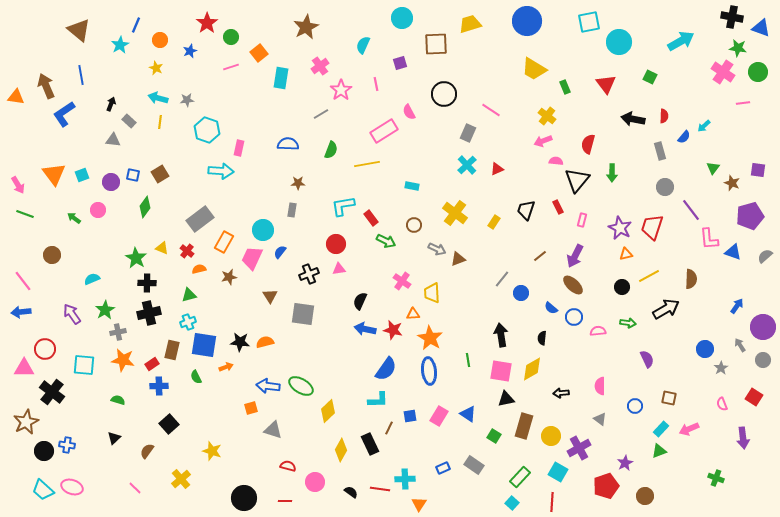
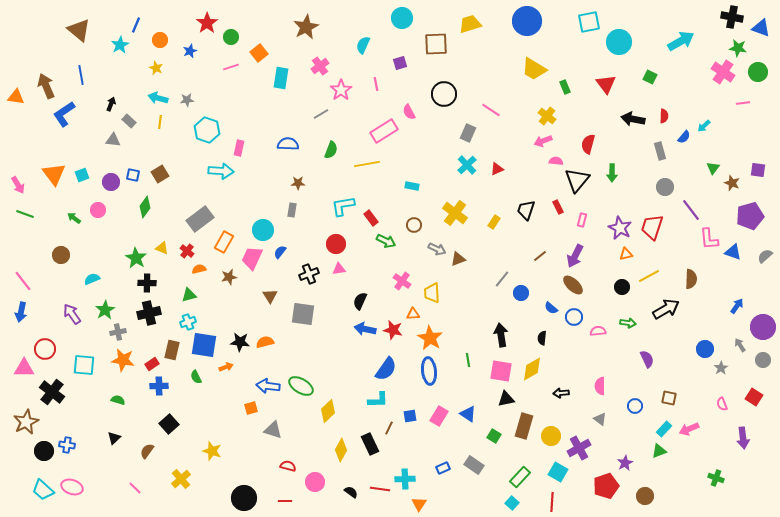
brown circle at (52, 255): moved 9 px right
blue arrow at (21, 312): rotated 72 degrees counterclockwise
cyan rectangle at (661, 429): moved 3 px right
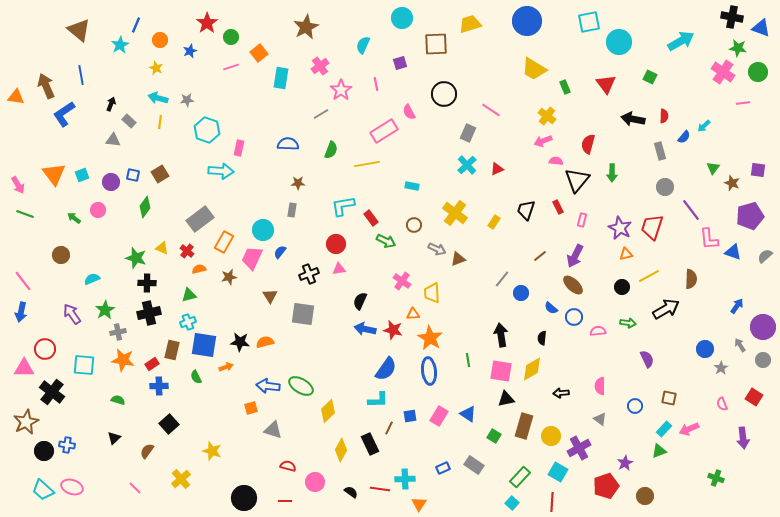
green star at (136, 258): rotated 15 degrees counterclockwise
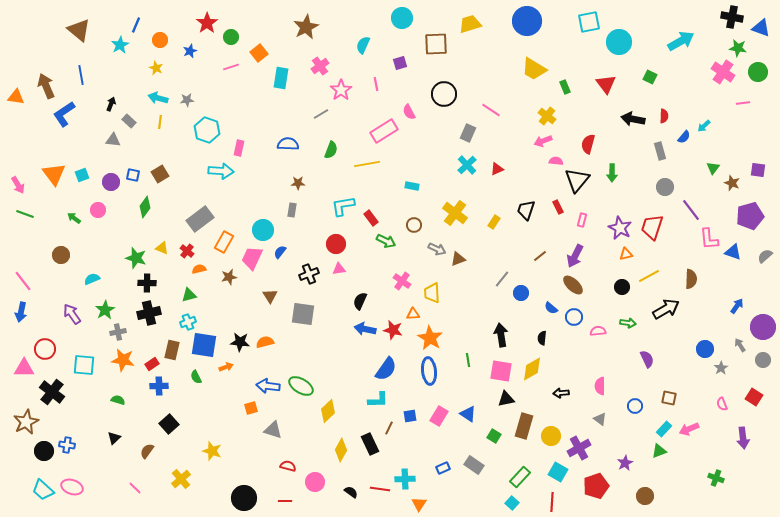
red pentagon at (606, 486): moved 10 px left
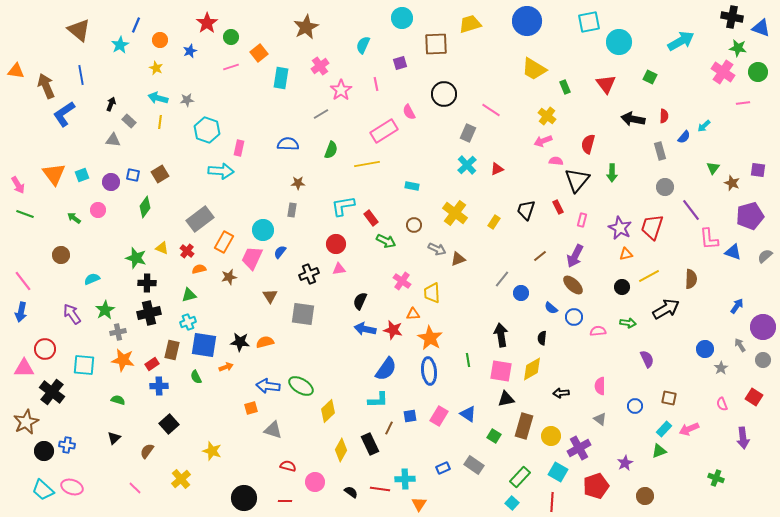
orange triangle at (16, 97): moved 26 px up
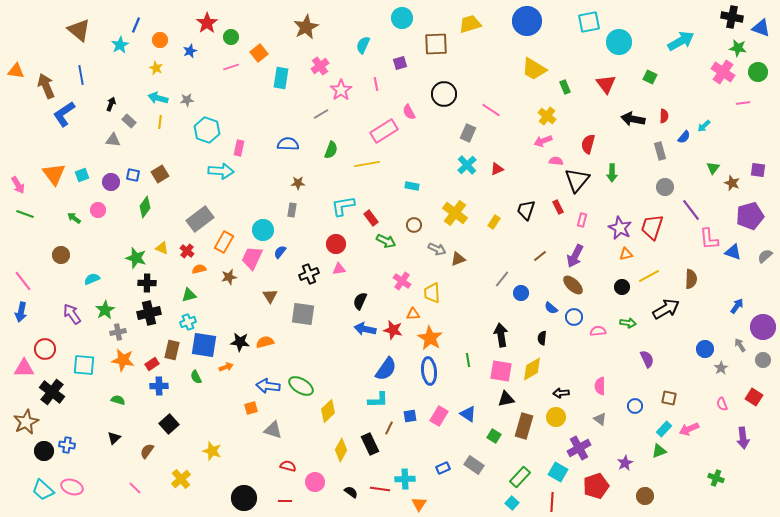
yellow circle at (551, 436): moved 5 px right, 19 px up
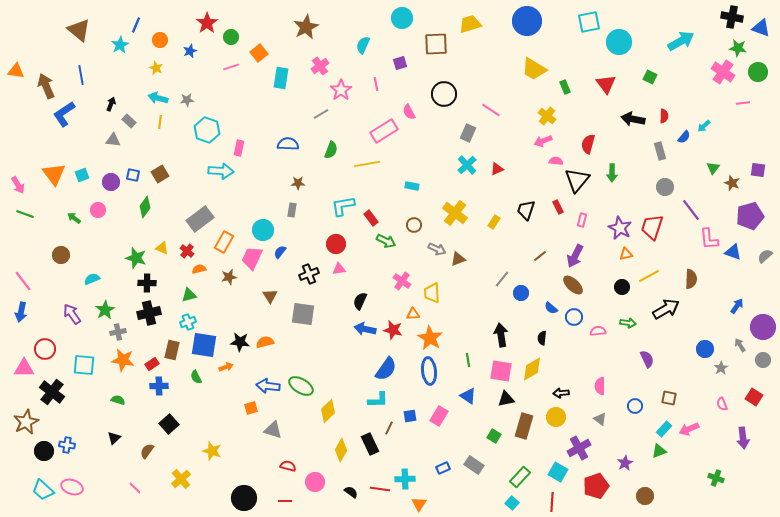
blue triangle at (468, 414): moved 18 px up
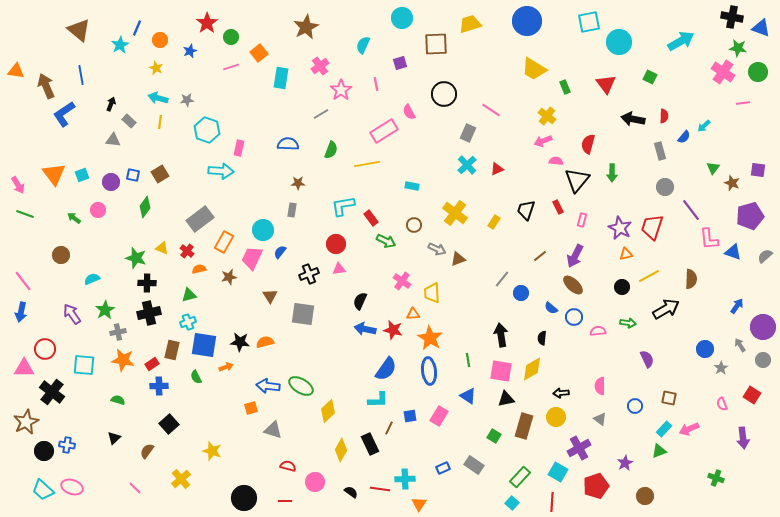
blue line at (136, 25): moved 1 px right, 3 px down
red square at (754, 397): moved 2 px left, 2 px up
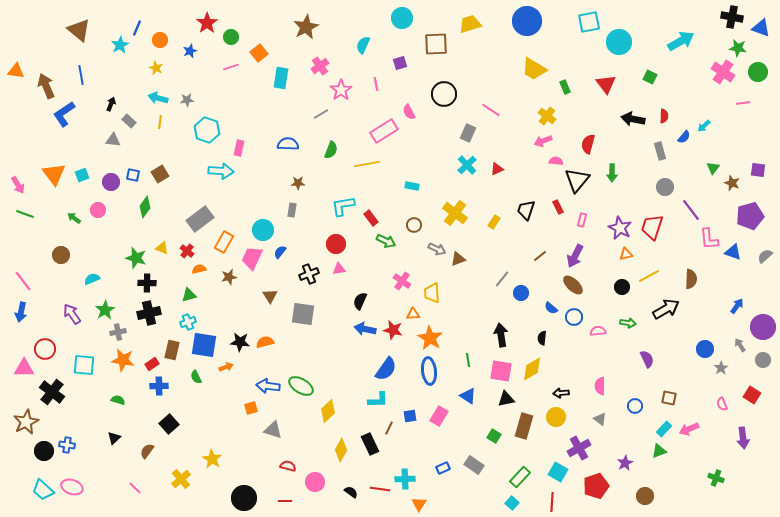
yellow star at (212, 451): moved 8 px down; rotated 12 degrees clockwise
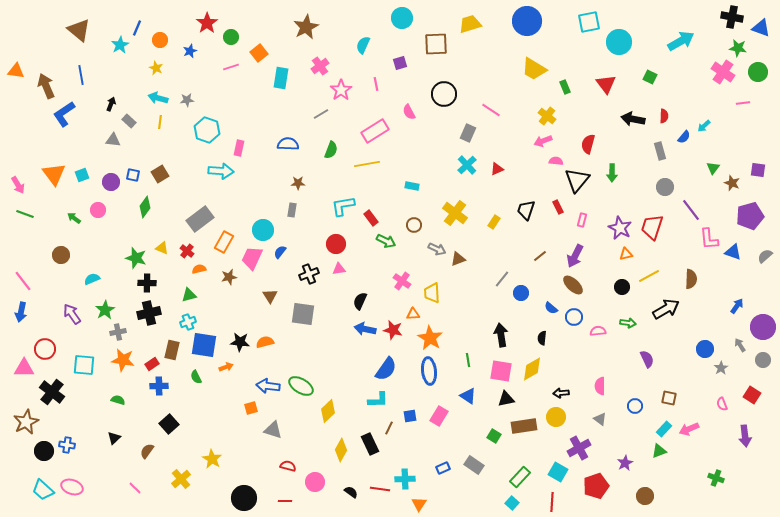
pink rectangle at (384, 131): moved 9 px left
brown rectangle at (524, 426): rotated 65 degrees clockwise
purple arrow at (743, 438): moved 2 px right, 2 px up
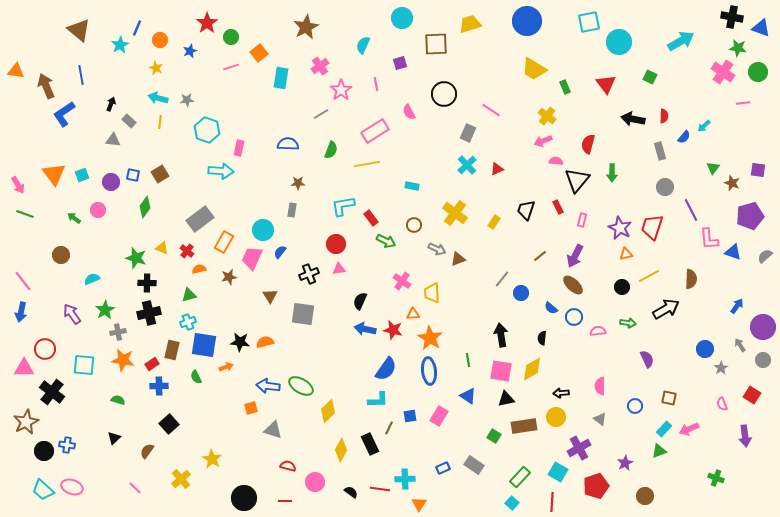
purple line at (691, 210): rotated 10 degrees clockwise
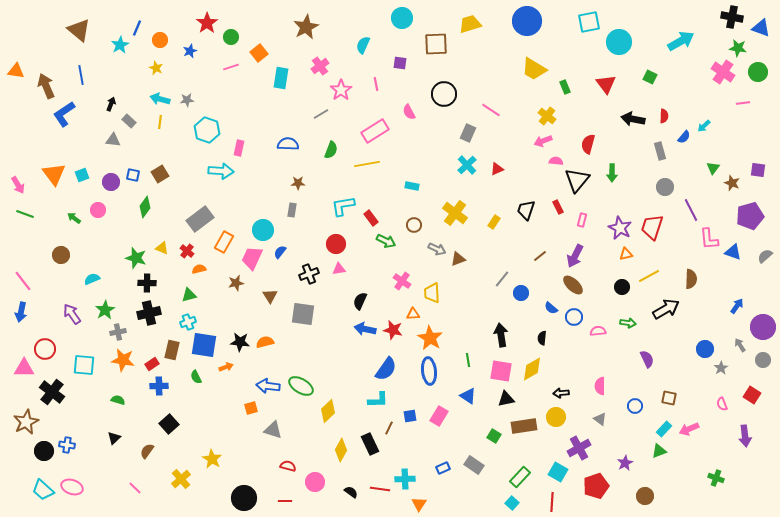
purple square at (400, 63): rotated 24 degrees clockwise
cyan arrow at (158, 98): moved 2 px right, 1 px down
brown star at (229, 277): moved 7 px right, 6 px down
